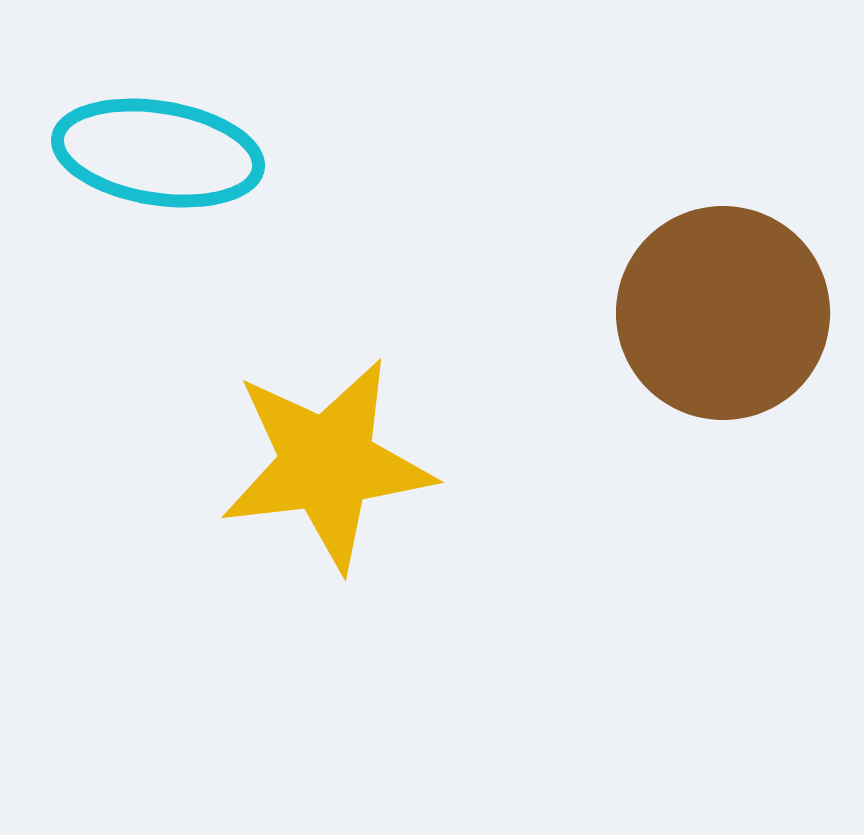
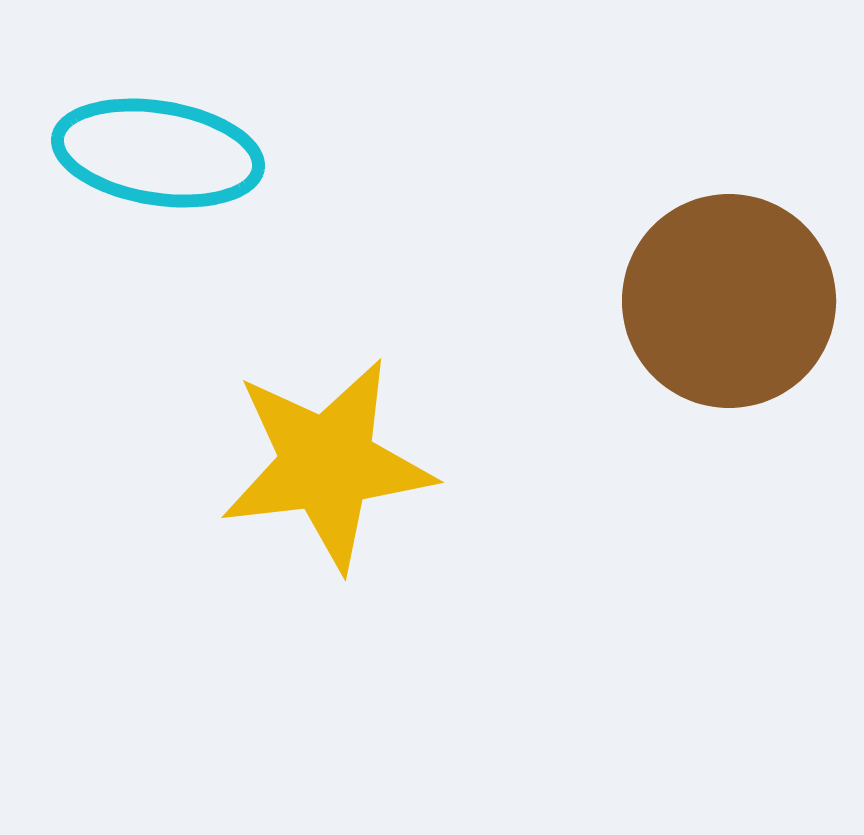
brown circle: moved 6 px right, 12 px up
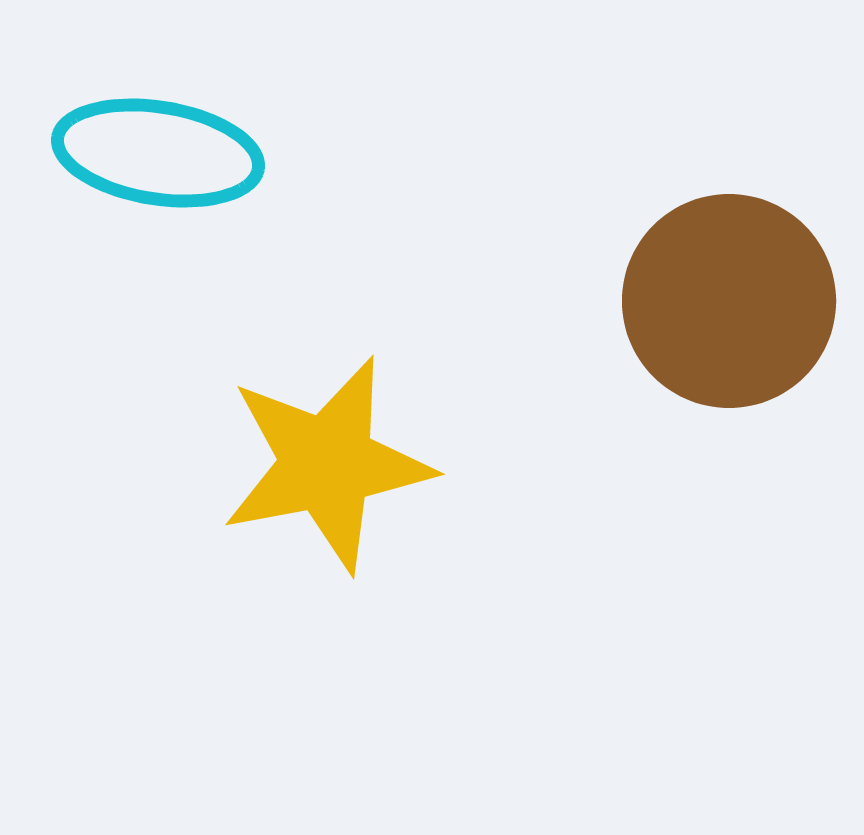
yellow star: rotated 4 degrees counterclockwise
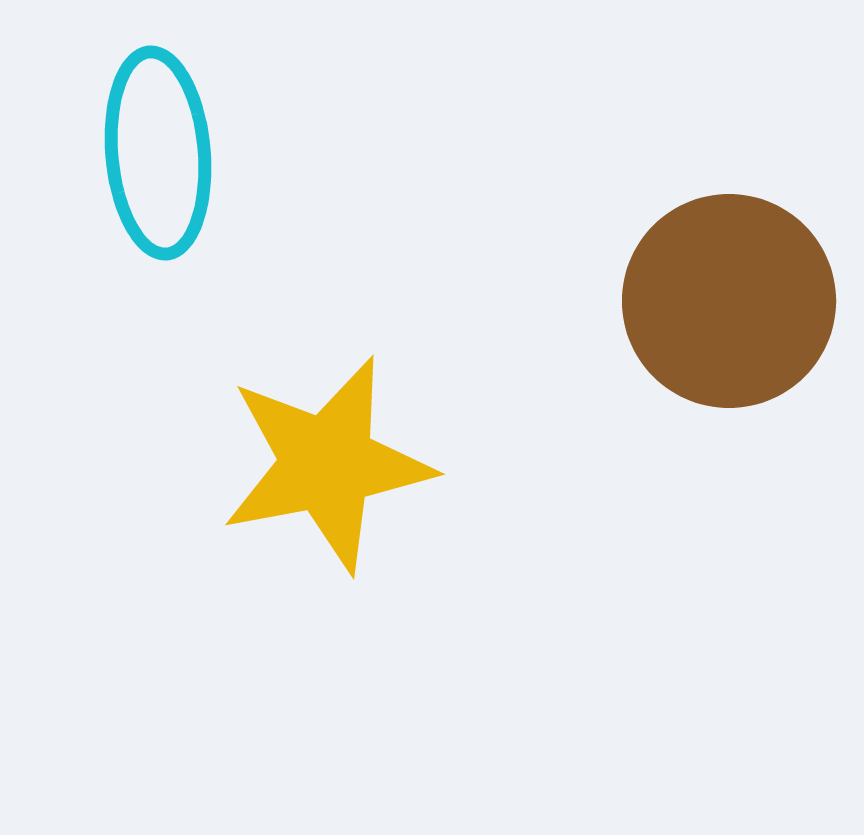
cyan ellipse: rotated 76 degrees clockwise
